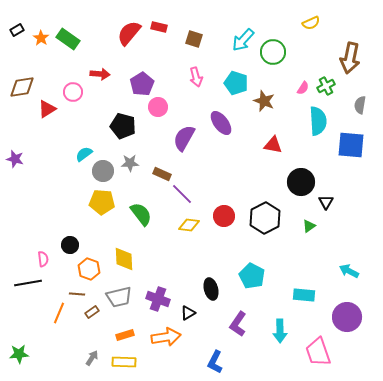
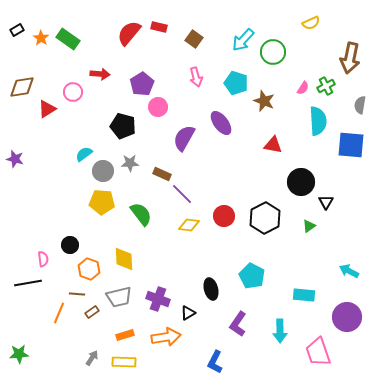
brown square at (194, 39): rotated 18 degrees clockwise
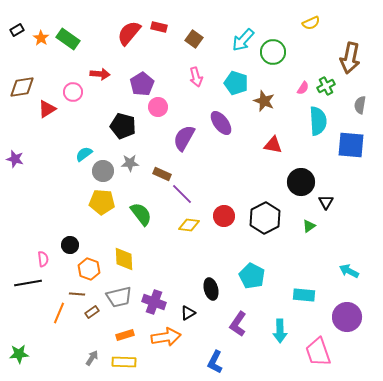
purple cross at (158, 299): moved 4 px left, 3 px down
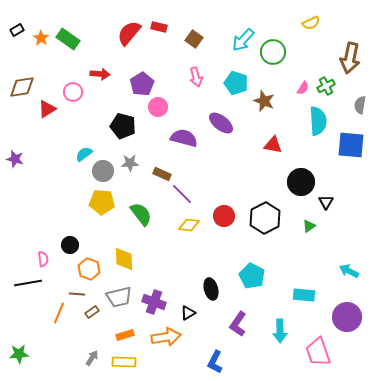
purple ellipse at (221, 123): rotated 15 degrees counterclockwise
purple semicircle at (184, 138): rotated 76 degrees clockwise
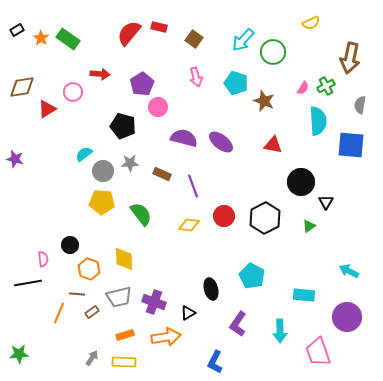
purple ellipse at (221, 123): moved 19 px down
purple line at (182, 194): moved 11 px right, 8 px up; rotated 25 degrees clockwise
